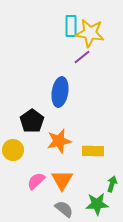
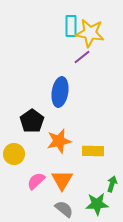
yellow circle: moved 1 px right, 4 px down
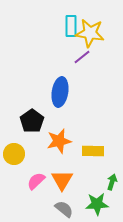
green arrow: moved 2 px up
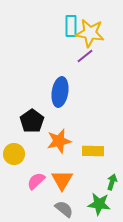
purple line: moved 3 px right, 1 px up
green star: moved 2 px right; rotated 10 degrees clockwise
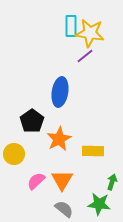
orange star: moved 2 px up; rotated 15 degrees counterclockwise
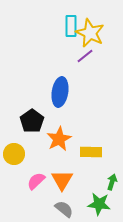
yellow star: rotated 16 degrees clockwise
yellow rectangle: moved 2 px left, 1 px down
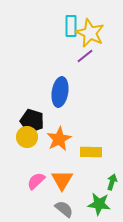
black pentagon: rotated 20 degrees counterclockwise
yellow circle: moved 13 px right, 17 px up
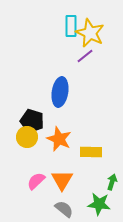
orange star: rotated 20 degrees counterclockwise
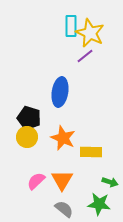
black pentagon: moved 3 px left, 3 px up
orange star: moved 4 px right, 1 px up
green arrow: moved 2 px left; rotated 91 degrees clockwise
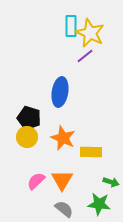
green arrow: moved 1 px right
